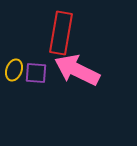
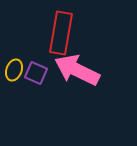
purple square: rotated 20 degrees clockwise
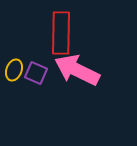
red rectangle: rotated 9 degrees counterclockwise
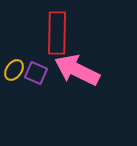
red rectangle: moved 4 px left
yellow ellipse: rotated 15 degrees clockwise
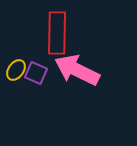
yellow ellipse: moved 2 px right
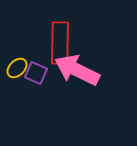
red rectangle: moved 3 px right, 10 px down
yellow ellipse: moved 1 px right, 2 px up; rotated 10 degrees clockwise
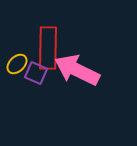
red rectangle: moved 12 px left, 5 px down
yellow ellipse: moved 4 px up
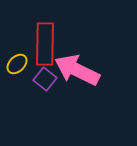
red rectangle: moved 3 px left, 4 px up
purple square: moved 9 px right, 6 px down; rotated 15 degrees clockwise
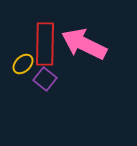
yellow ellipse: moved 6 px right
pink arrow: moved 7 px right, 26 px up
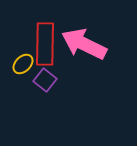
purple square: moved 1 px down
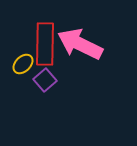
pink arrow: moved 4 px left
purple square: rotated 10 degrees clockwise
